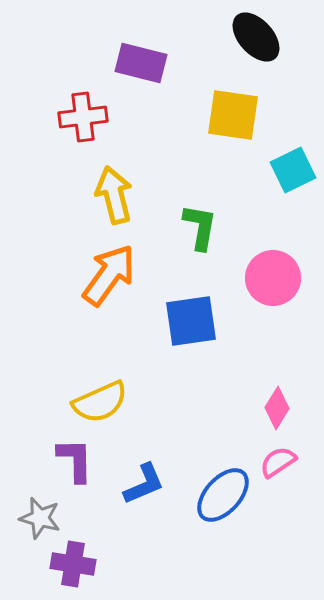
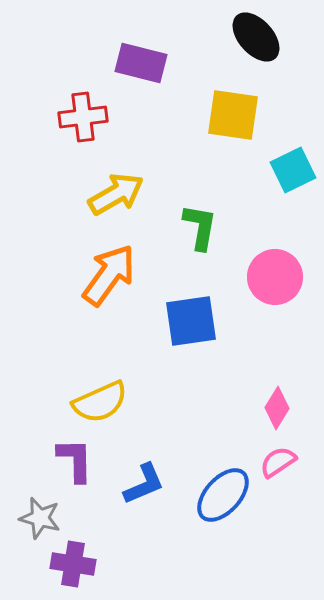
yellow arrow: moved 2 px right, 1 px up; rotated 74 degrees clockwise
pink circle: moved 2 px right, 1 px up
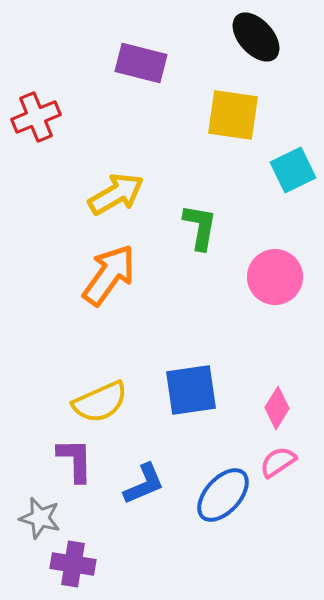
red cross: moved 47 px left; rotated 15 degrees counterclockwise
blue square: moved 69 px down
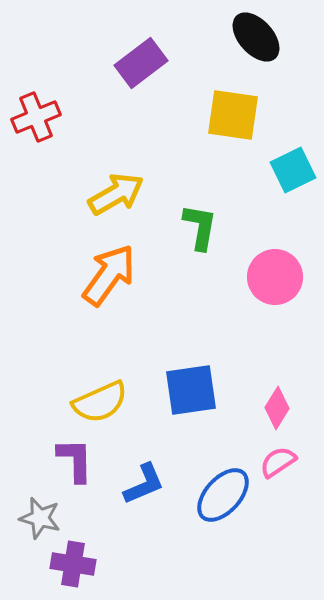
purple rectangle: rotated 51 degrees counterclockwise
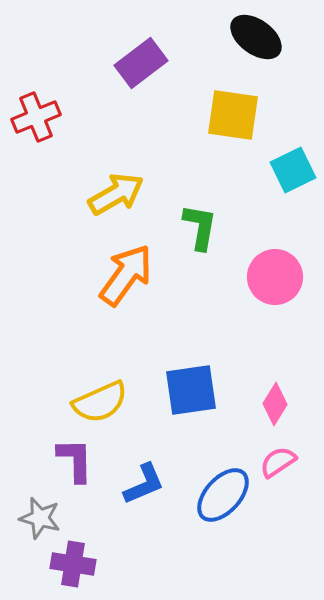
black ellipse: rotated 12 degrees counterclockwise
orange arrow: moved 17 px right
pink diamond: moved 2 px left, 4 px up
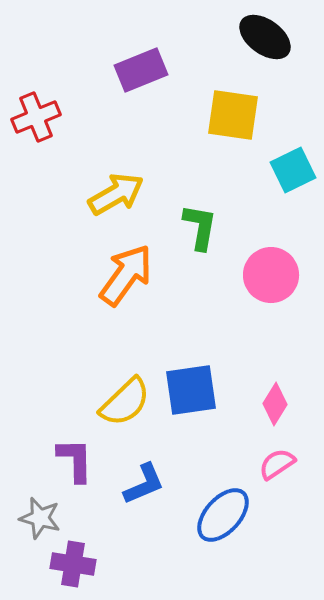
black ellipse: moved 9 px right
purple rectangle: moved 7 px down; rotated 15 degrees clockwise
pink circle: moved 4 px left, 2 px up
yellow semicircle: moved 25 px right; rotated 20 degrees counterclockwise
pink semicircle: moved 1 px left, 2 px down
blue ellipse: moved 20 px down
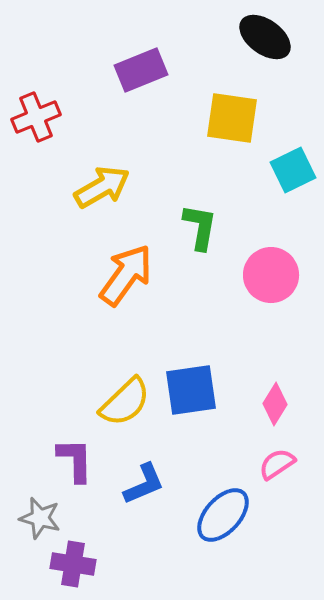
yellow square: moved 1 px left, 3 px down
yellow arrow: moved 14 px left, 7 px up
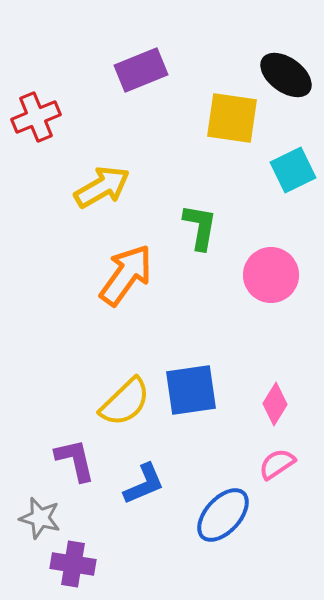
black ellipse: moved 21 px right, 38 px down
purple L-shape: rotated 12 degrees counterclockwise
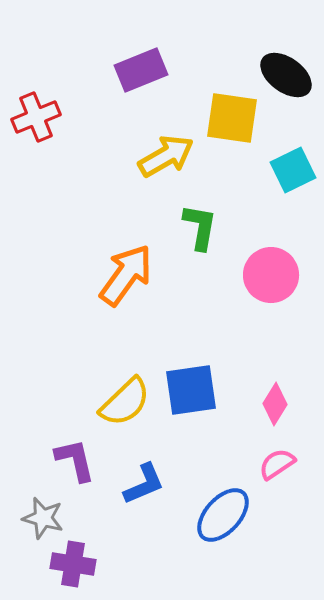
yellow arrow: moved 64 px right, 31 px up
gray star: moved 3 px right
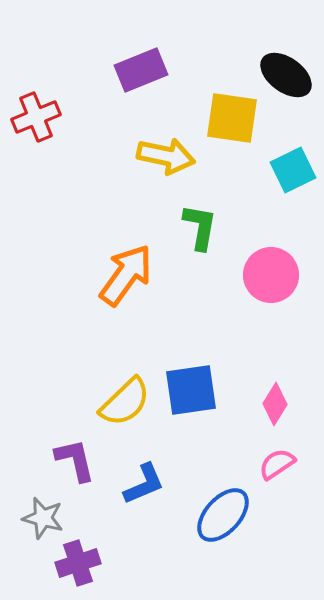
yellow arrow: rotated 42 degrees clockwise
purple cross: moved 5 px right, 1 px up; rotated 27 degrees counterclockwise
